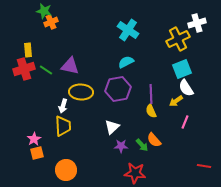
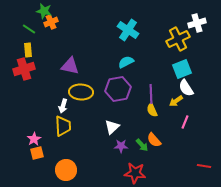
green line: moved 17 px left, 41 px up
yellow semicircle: moved 1 px right, 1 px up
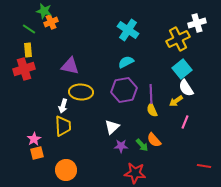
cyan square: rotated 18 degrees counterclockwise
purple hexagon: moved 6 px right, 1 px down
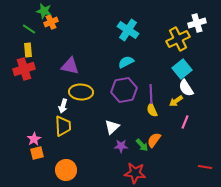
orange semicircle: rotated 77 degrees clockwise
red line: moved 1 px right, 1 px down
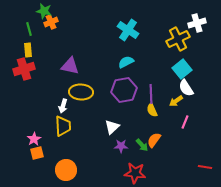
green line: rotated 40 degrees clockwise
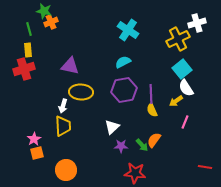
cyan semicircle: moved 3 px left
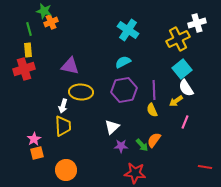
purple line: moved 3 px right, 4 px up
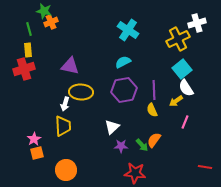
white arrow: moved 2 px right, 2 px up
